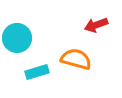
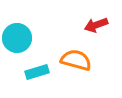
orange semicircle: moved 1 px down
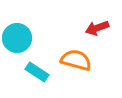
red arrow: moved 1 px right, 3 px down
cyan rectangle: rotated 50 degrees clockwise
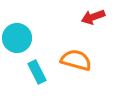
red arrow: moved 4 px left, 11 px up
cyan rectangle: rotated 30 degrees clockwise
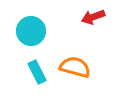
cyan circle: moved 14 px right, 7 px up
orange semicircle: moved 1 px left, 7 px down
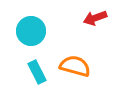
red arrow: moved 2 px right, 1 px down
orange semicircle: moved 1 px up
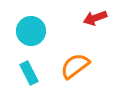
orange semicircle: rotated 52 degrees counterclockwise
cyan rectangle: moved 8 px left, 1 px down
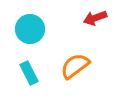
cyan circle: moved 1 px left, 2 px up
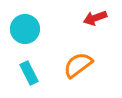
cyan circle: moved 5 px left
orange semicircle: moved 3 px right, 1 px up
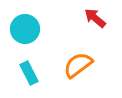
red arrow: rotated 60 degrees clockwise
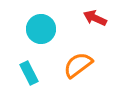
red arrow: rotated 15 degrees counterclockwise
cyan circle: moved 16 px right
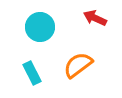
cyan circle: moved 1 px left, 2 px up
cyan rectangle: moved 3 px right
